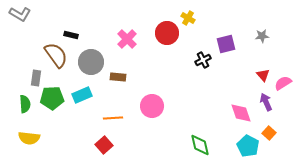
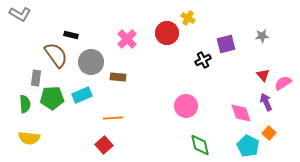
pink circle: moved 34 px right
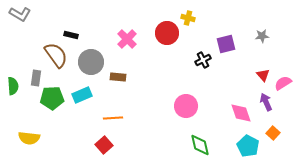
yellow cross: rotated 16 degrees counterclockwise
green semicircle: moved 12 px left, 18 px up
orange square: moved 4 px right
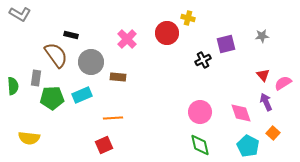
pink circle: moved 14 px right, 6 px down
red square: rotated 18 degrees clockwise
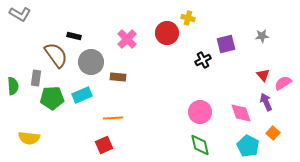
black rectangle: moved 3 px right, 1 px down
